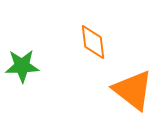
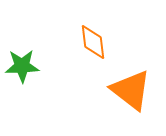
orange triangle: moved 2 px left
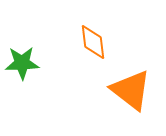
green star: moved 3 px up
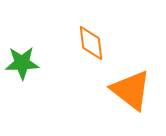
orange diamond: moved 2 px left, 1 px down
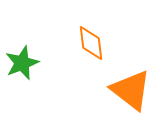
green star: rotated 20 degrees counterclockwise
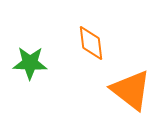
green star: moved 8 px right; rotated 24 degrees clockwise
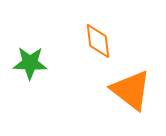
orange diamond: moved 7 px right, 2 px up
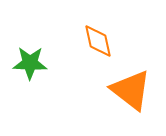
orange diamond: rotated 6 degrees counterclockwise
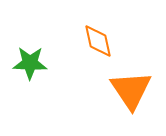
orange triangle: rotated 18 degrees clockwise
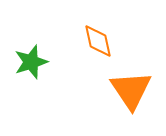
green star: moved 1 px right, 1 px up; rotated 20 degrees counterclockwise
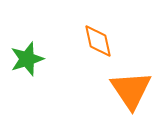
green star: moved 4 px left, 3 px up
